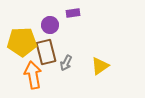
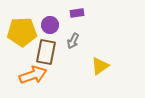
purple rectangle: moved 4 px right
yellow pentagon: moved 10 px up
brown rectangle: rotated 25 degrees clockwise
gray arrow: moved 7 px right, 22 px up
orange arrow: rotated 80 degrees clockwise
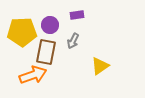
purple rectangle: moved 2 px down
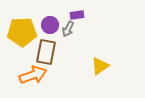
gray arrow: moved 5 px left, 12 px up
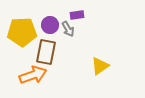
gray arrow: rotated 56 degrees counterclockwise
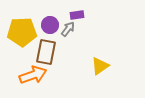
gray arrow: rotated 112 degrees counterclockwise
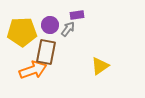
orange arrow: moved 5 px up
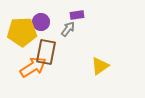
purple circle: moved 9 px left, 3 px up
orange arrow: moved 3 px up; rotated 12 degrees counterclockwise
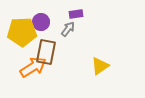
purple rectangle: moved 1 px left, 1 px up
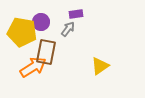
yellow pentagon: rotated 12 degrees clockwise
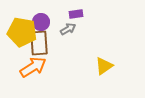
gray arrow: rotated 21 degrees clockwise
brown rectangle: moved 7 px left, 9 px up; rotated 15 degrees counterclockwise
yellow triangle: moved 4 px right
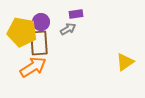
yellow triangle: moved 21 px right, 4 px up
